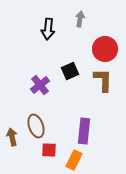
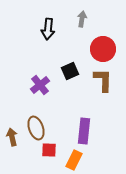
gray arrow: moved 2 px right
red circle: moved 2 px left
brown ellipse: moved 2 px down
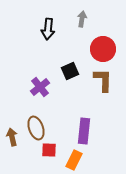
purple cross: moved 2 px down
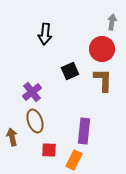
gray arrow: moved 30 px right, 3 px down
black arrow: moved 3 px left, 5 px down
red circle: moved 1 px left
purple cross: moved 8 px left, 5 px down
brown ellipse: moved 1 px left, 7 px up
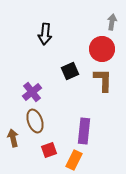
brown arrow: moved 1 px right, 1 px down
red square: rotated 21 degrees counterclockwise
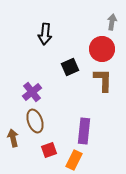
black square: moved 4 px up
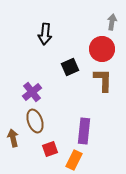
red square: moved 1 px right, 1 px up
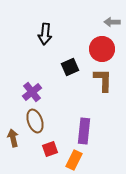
gray arrow: rotated 98 degrees counterclockwise
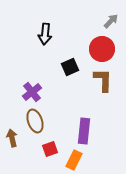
gray arrow: moved 1 px left, 1 px up; rotated 133 degrees clockwise
brown arrow: moved 1 px left
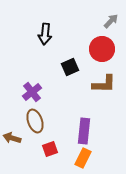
brown L-shape: moved 1 px right, 4 px down; rotated 90 degrees clockwise
brown arrow: rotated 60 degrees counterclockwise
orange rectangle: moved 9 px right, 2 px up
